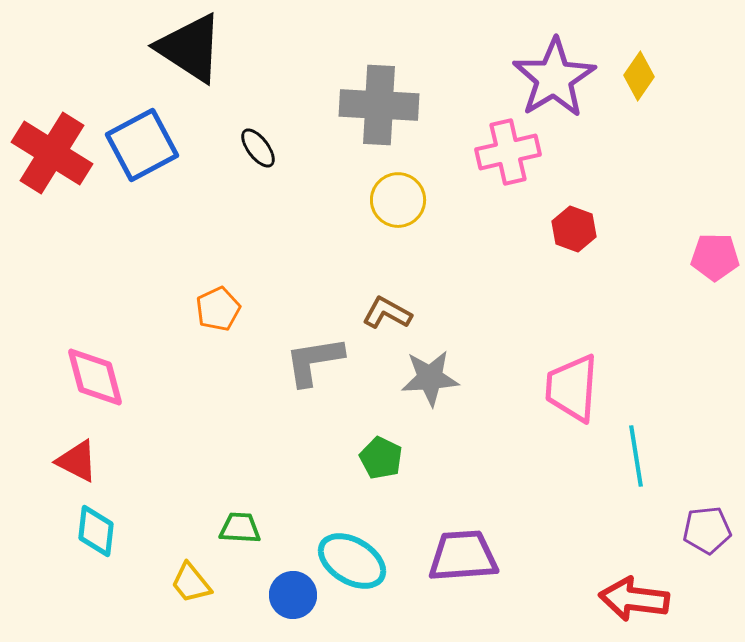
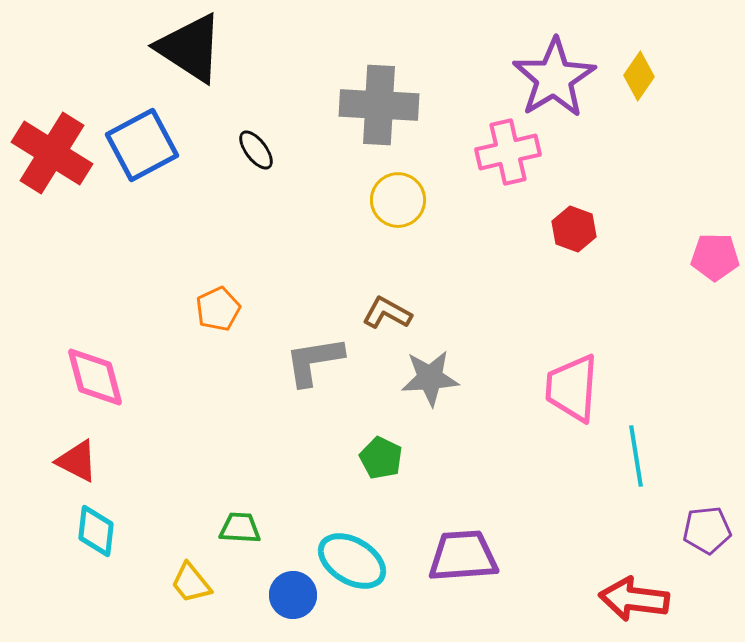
black ellipse: moved 2 px left, 2 px down
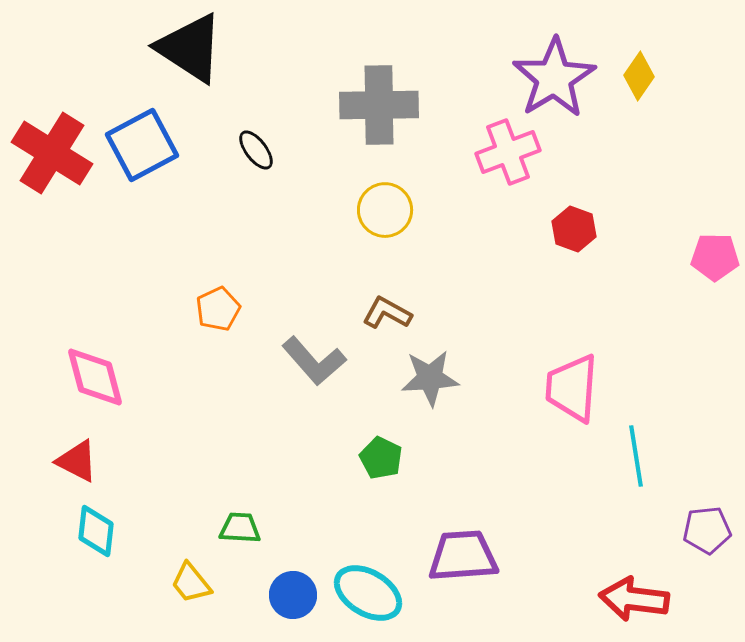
gray cross: rotated 4 degrees counterclockwise
pink cross: rotated 8 degrees counterclockwise
yellow circle: moved 13 px left, 10 px down
gray L-shape: rotated 122 degrees counterclockwise
cyan ellipse: moved 16 px right, 32 px down
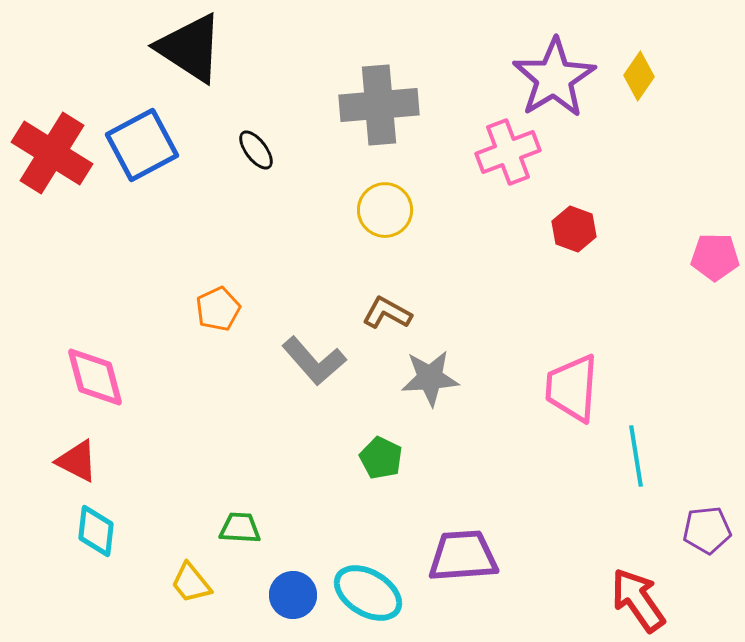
gray cross: rotated 4 degrees counterclockwise
red arrow: moved 4 px right, 1 px down; rotated 48 degrees clockwise
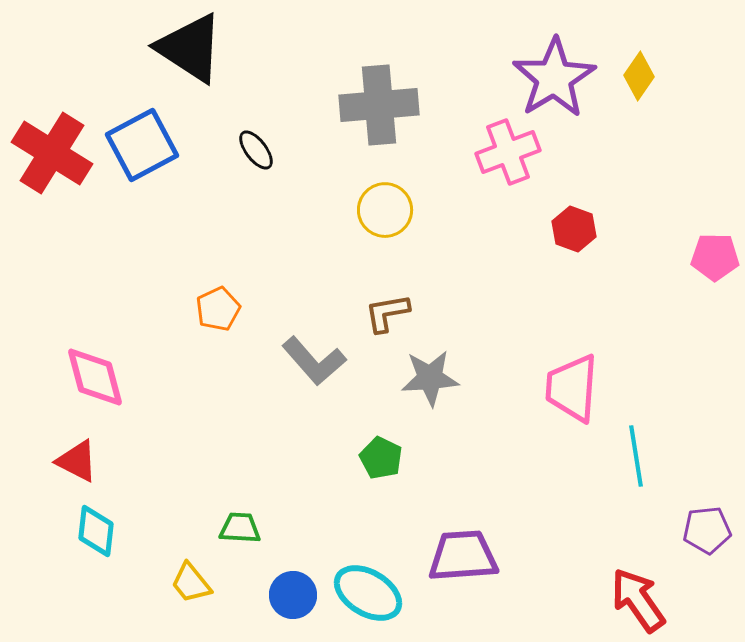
brown L-shape: rotated 39 degrees counterclockwise
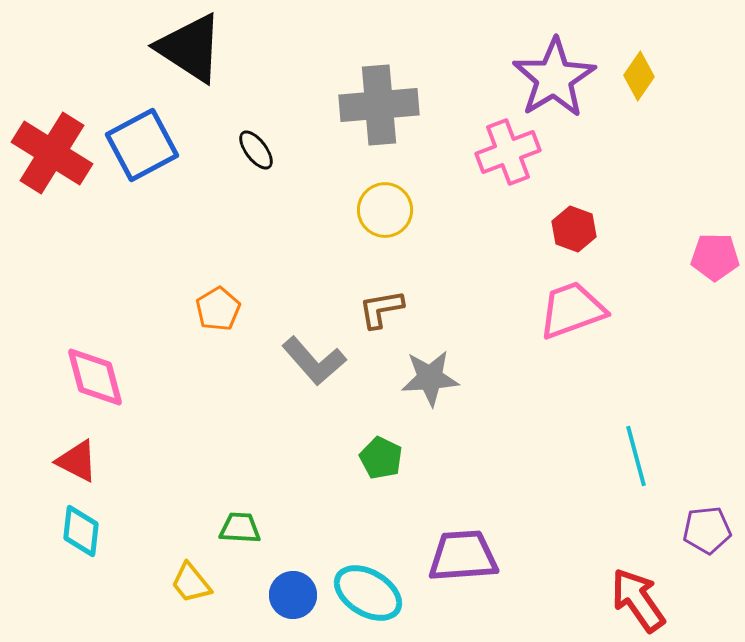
orange pentagon: rotated 6 degrees counterclockwise
brown L-shape: moved 6 px left, 4 px up
pink trapezoid: moved 78 px up; rotated 66 degrees clockwise
cyan line: rotated 6 degrees counterclockwise
cyan diamond: moved 15 px left
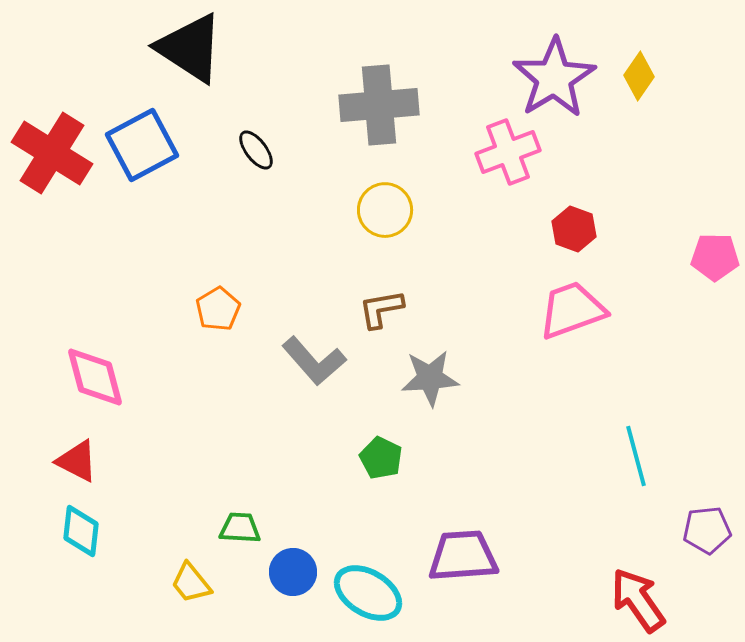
blue circle: moved 23 px up
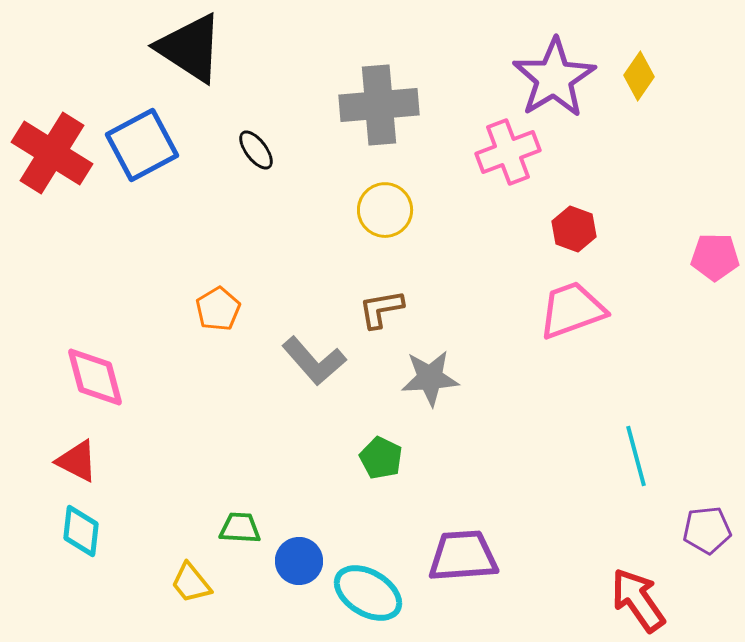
blue circle: moved 6 px right, 11 px up
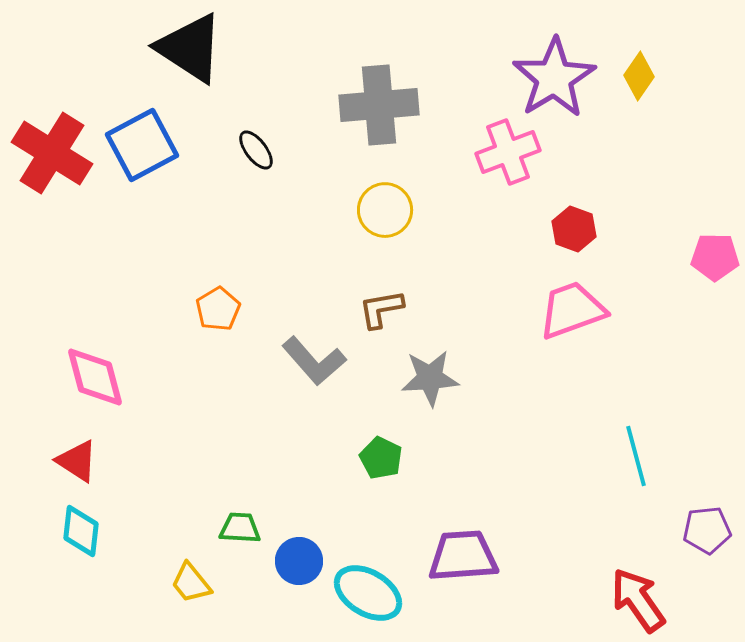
red triangle: rotated 6 degrees clockwise
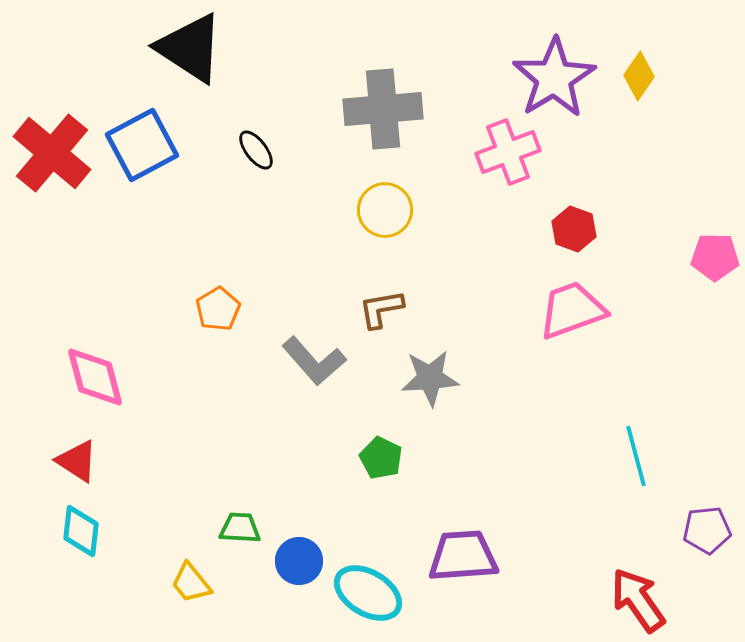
gray cross: moved 4 px right, 4 px down
red cross: rotated 8 degrees clockwise
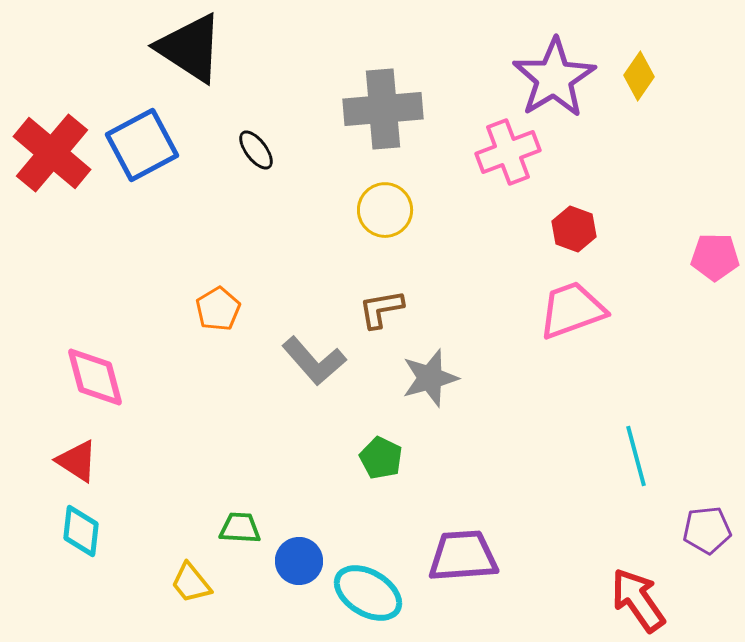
gray star: rotated 12 degrees counterclockwise
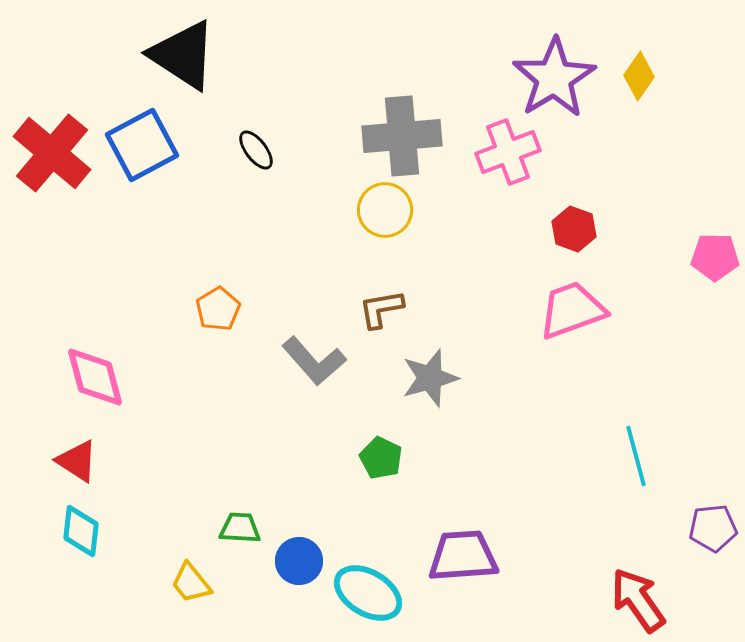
black triangle: moved 7 px left, 7 px down
gray cross: moved 19 px right, 27 px down
purple pentagon: moved 6 px right, 2 px up
